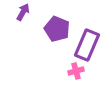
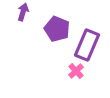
purple arrow: rotated 12 degrees counterclockwise
pink cross: rotated 28 degrees counterclockwise
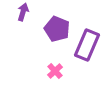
pink cross: moved 21 px left
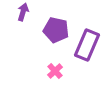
purple pentagon: moved 1 px left, 1 px down; rotated 10 degrees counterclockwise
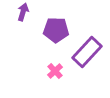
purple pentagon: rotated 10 degrees counterclockwise
purple rectangle: moved 7 px down; rotated 20 degrees clockwise
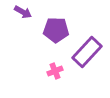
purple arrow: rotated 102 degrees clockwise
pink cross: rotated 21 degrees clockwise
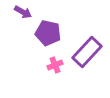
purple pentagon: moved 8 px left, 3 px down; rotated 10 degrees clockwise
pink cross: moved 6 px up
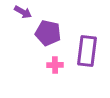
purple rectangle: moved 1 px up; rotated 36 degrees counterclockwise
pink cross: rotated 21 degrees clockwise
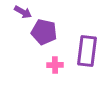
purple pentagon: moved 4 px left, 1 px up
